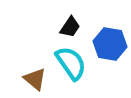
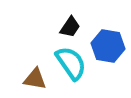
blue hexagon: moved 2 px left, 2 px down
brown triangle: rotated 30 degrees counterclockwise
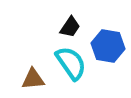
brown triangle: moved 2 px left; rotated 15 degrees counterclockwise
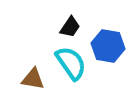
brown triangle: rotated 15 degrees clockwise
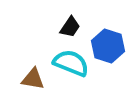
blue hexagon: rotated 8 degrees clockwise
cyan semicircle: rotated 33 degrees counterclockwise
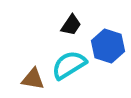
black trapezoid: moved 1 px right, 2 px up
cyan semicircle: moved 2 px left, 2 px down; rotated 54 degrees counterclockwise
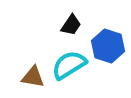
brown triangle: moved 2 px up
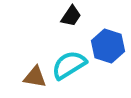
black trapezoid: moved 9 px up
brown triangle: moved 2 px right
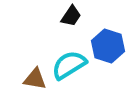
brown triangle: moved 2 px down
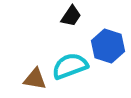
cyan semicircle: moved 1 px right, 1 px down; rotated 12 degrees clockwise
